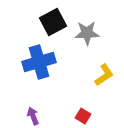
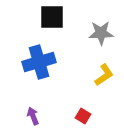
black square: moved 1 px left, 5 px up; rotated 28 degrees clockwise
gray star: moved 14 px right
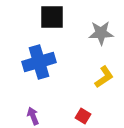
yellow L-shape: moved 2 px down
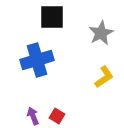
gray star: rotated 25 degrees counterclockwise
blue cross: moved 2 px left, 2 px up
red square: moved 26 px left
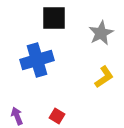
black square: moved 2 px right, 1 px down
purple arrow: moved 16 px left
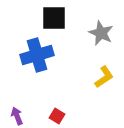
gray star: rotated 20 degrees counterclockwise
blue cross: moved 5 px up
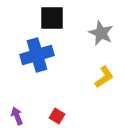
black square: moved 2 px left
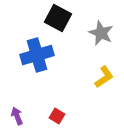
black square: moved 6 px right; rotated 28 degrees clockwise
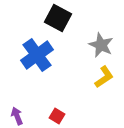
gray star: moved 12 px down
blue cross: rotated 20 degrees counterclockwise
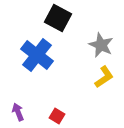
blue cross: rotated 16 degrees counterclockwise
purple arrow: moved 1 px right, 4 px up
